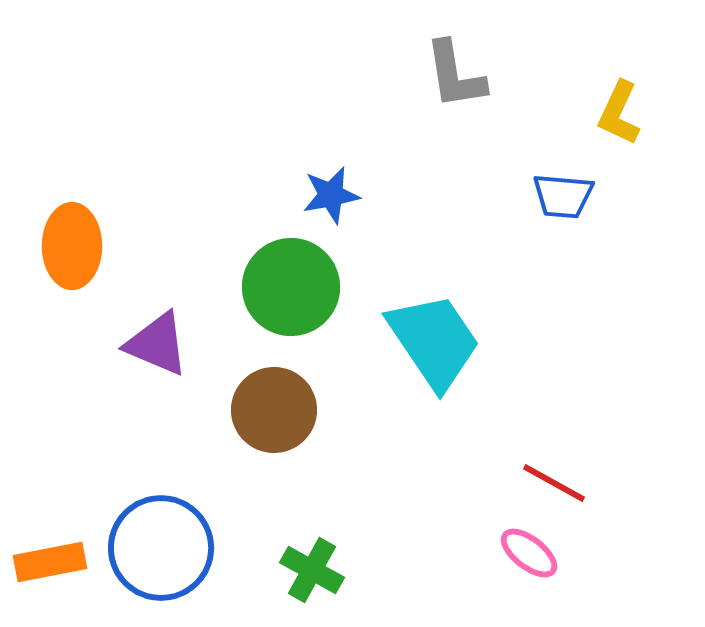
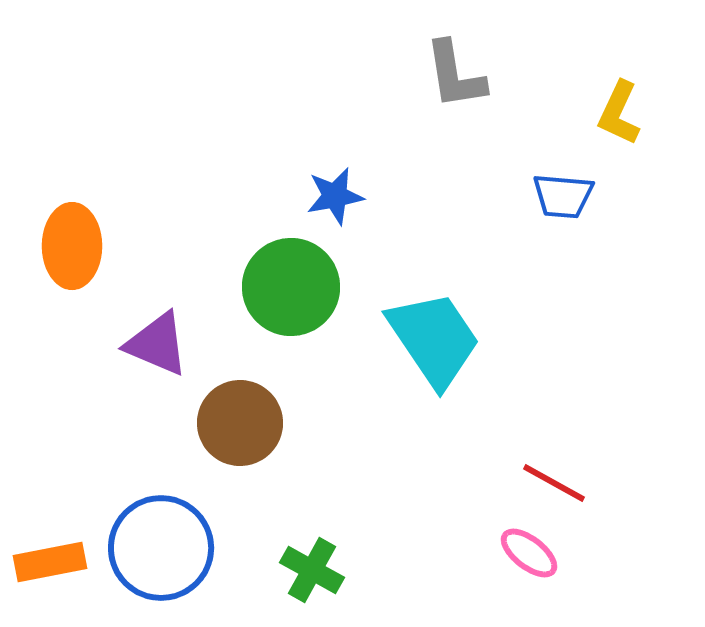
blue star: moved 4 px right, 1 px down
cyan trapezoid: moved 2 px up
brown circle: moved 34 px left, 13 px down
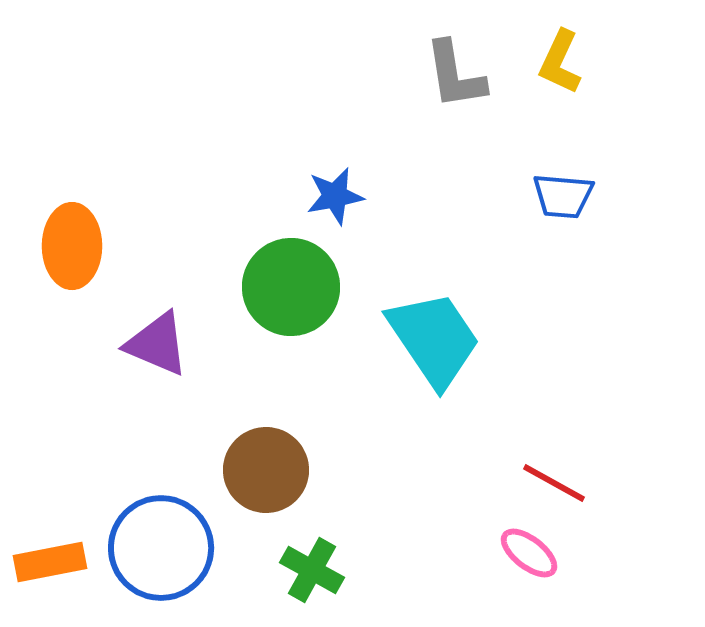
yellow L-shape: moved 59 px left, 51 px up
brown circle: moved 26 px right, 47 px down
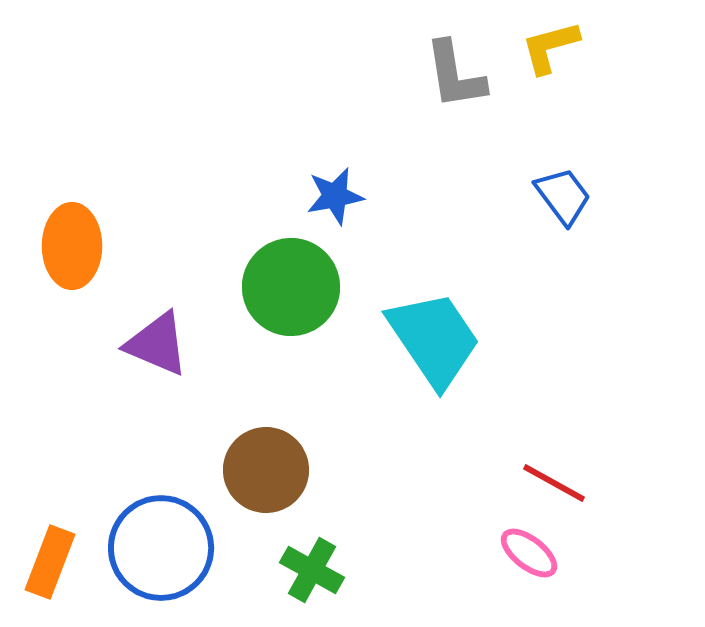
yellow L-shape: moved 10 px left, 15 px up; rotated 50 degrees clockwise
blue trapezoid: rotated 132 degrees counterclockwise
orange rectangle: rotated 58 degrees counterclockwise
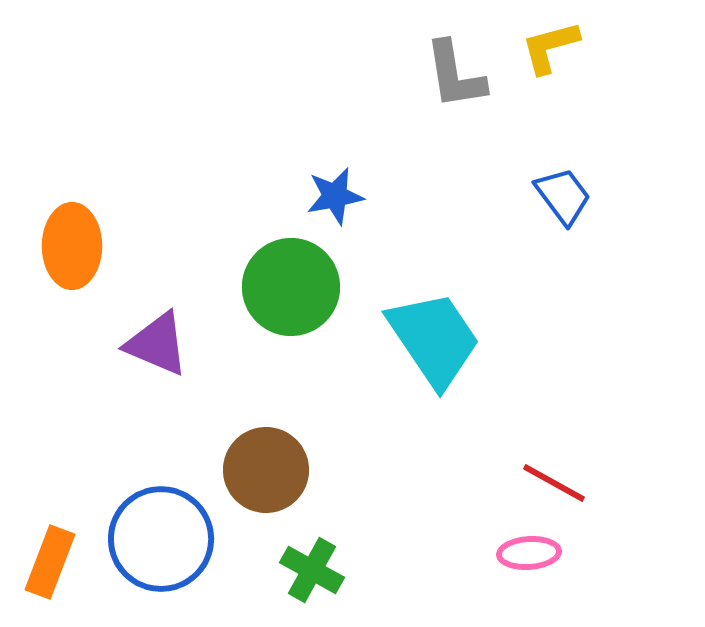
blue circle: moved 9 px up
pink ellipse: rotated 42 degrees counterclockwise
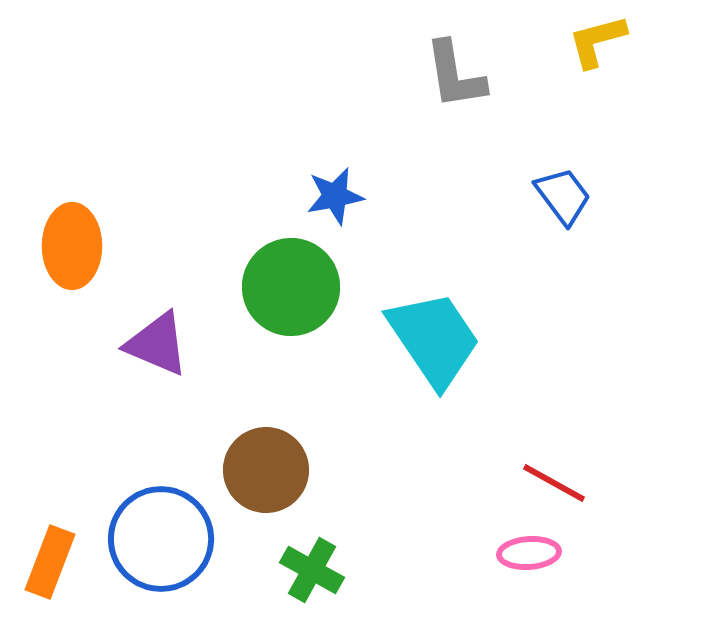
yellow L-shape: moved 47 px right, 6 px up
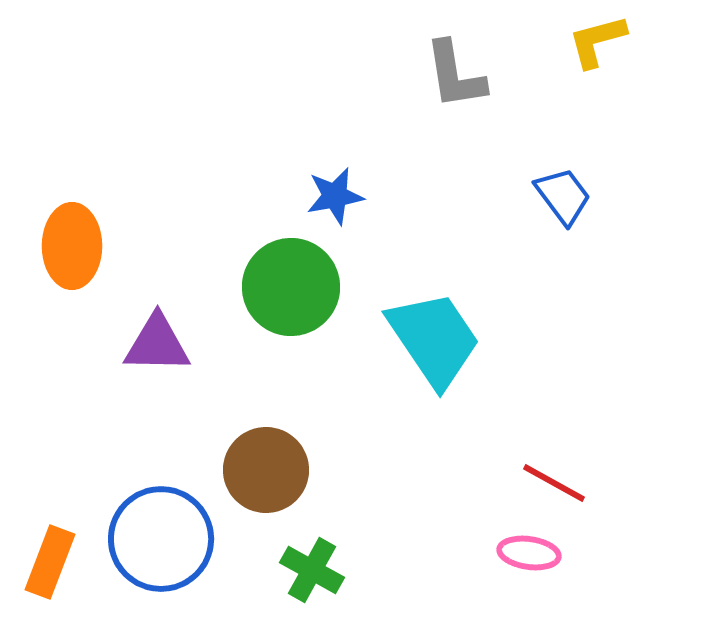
purple triangle: rotated 22 degrees counterclockwise
pink ellipse: rotated 12 degrees clockwise
